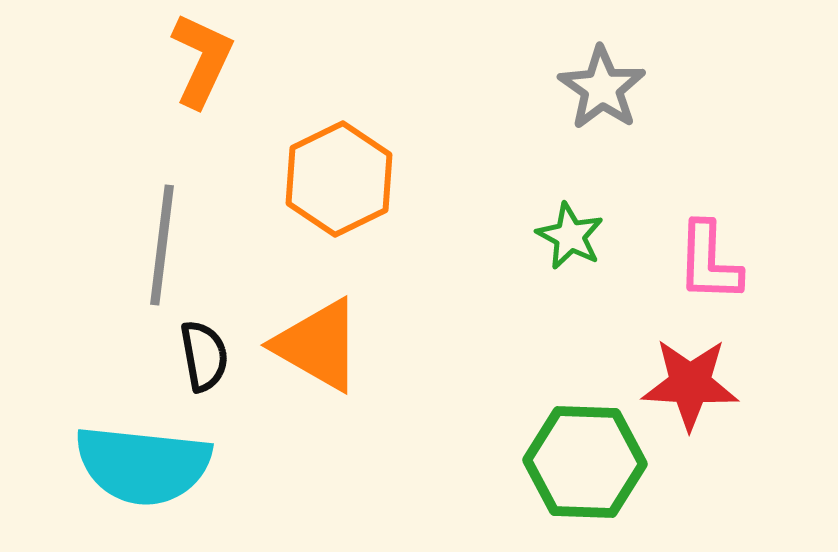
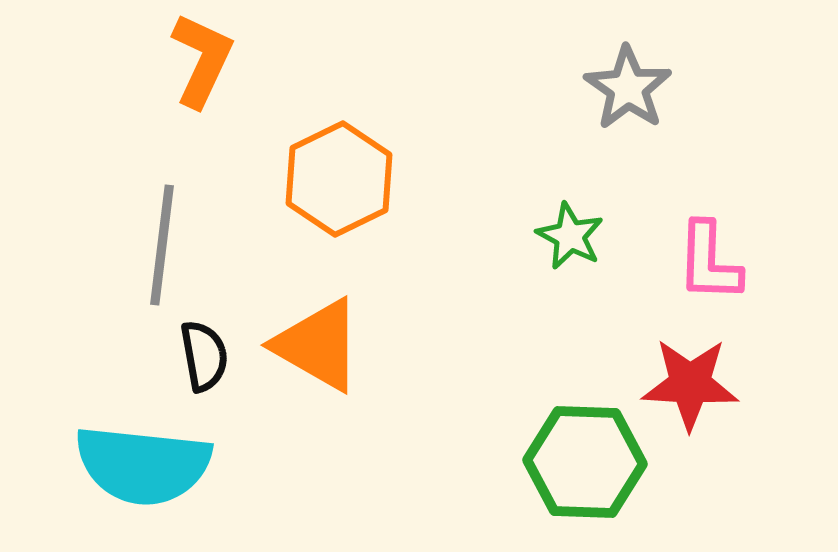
gray star: moved 26 px right
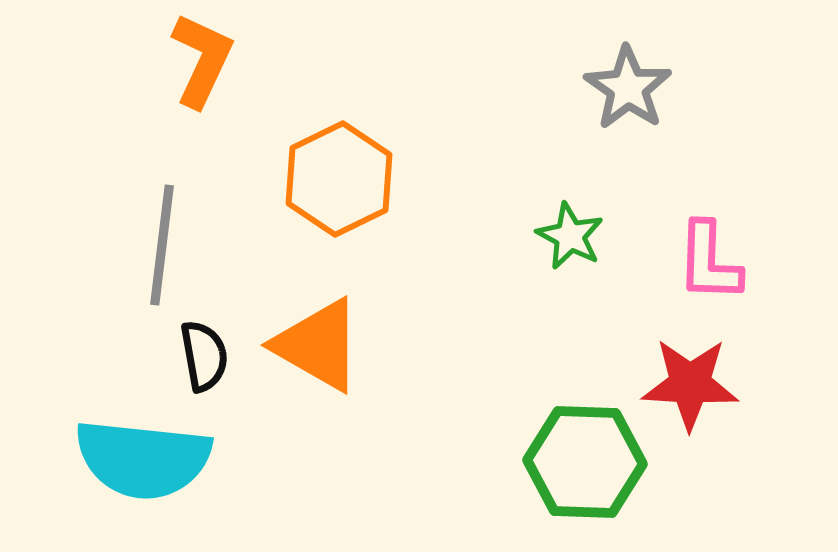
cyan semicircle: moved 6 px up
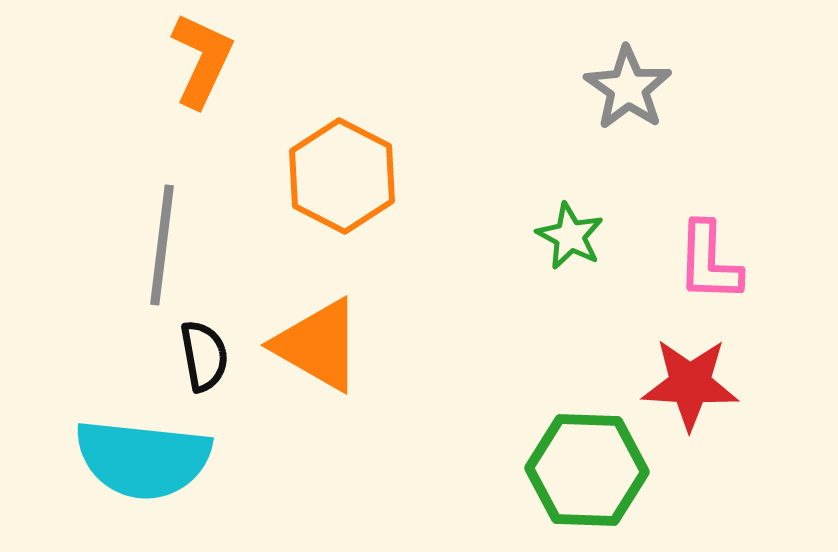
orange hexagon: moved 3 px right, 3 px up; rotated 7 degrees counterclockwise
green hexagon: moved 2 px right, 8 px down
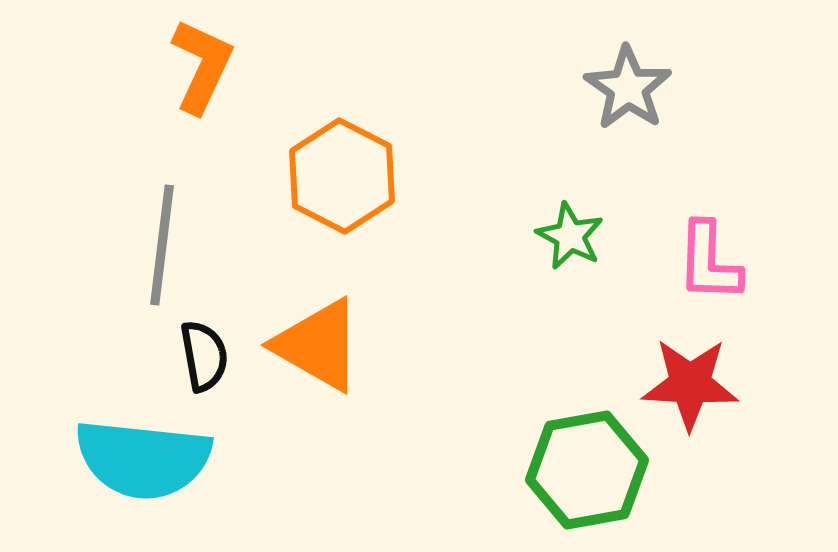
orange L-shape: moved 6 px down
green hexagon: rotated 12 degrees counterclockwise
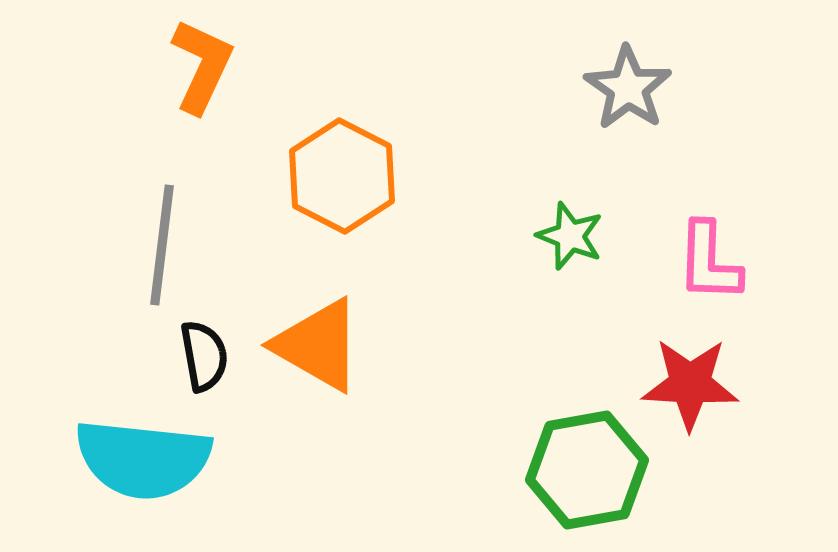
green star: rotated 6 degrees counterclockwise
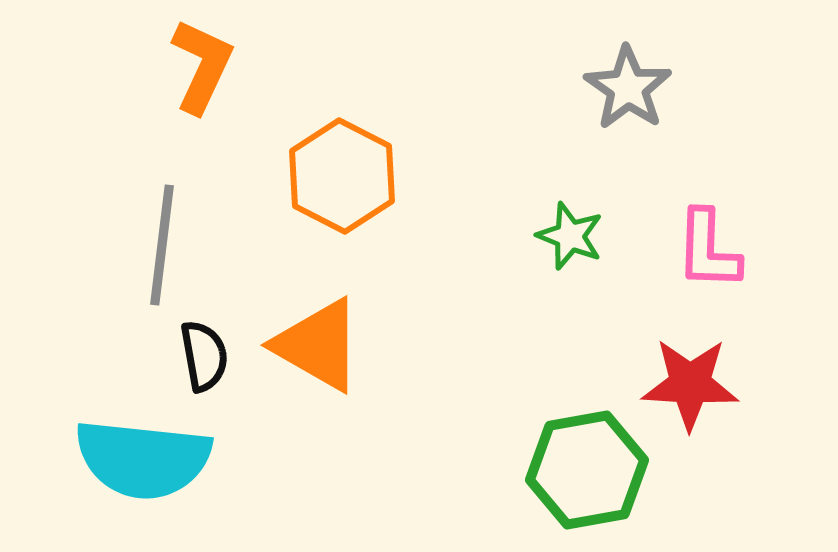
pink L-shape: moved 1 px left, 12 px up
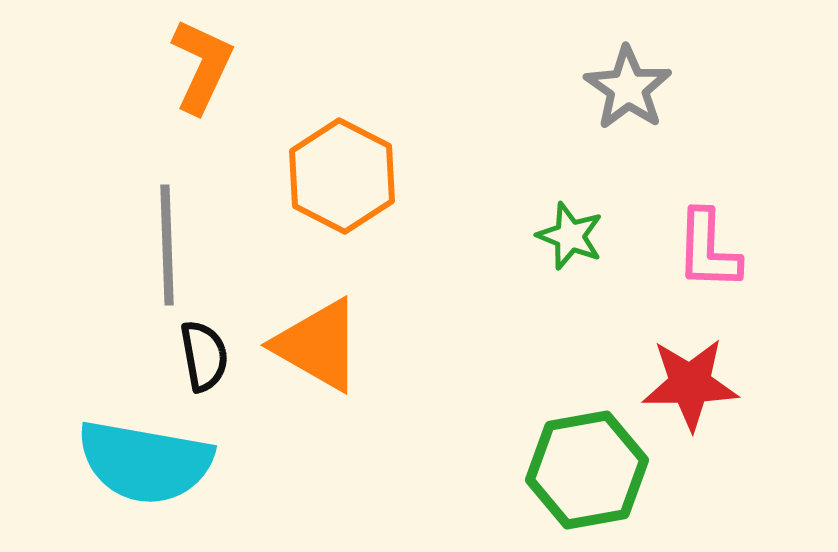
gray line: moved 5 px right; rotated 9 degrees counterclockwise
red star: rotated 4 degrees counterclockwise
cyan semicircle: moved 2 px right, 3 px down; rotated 4 degrees clockwise
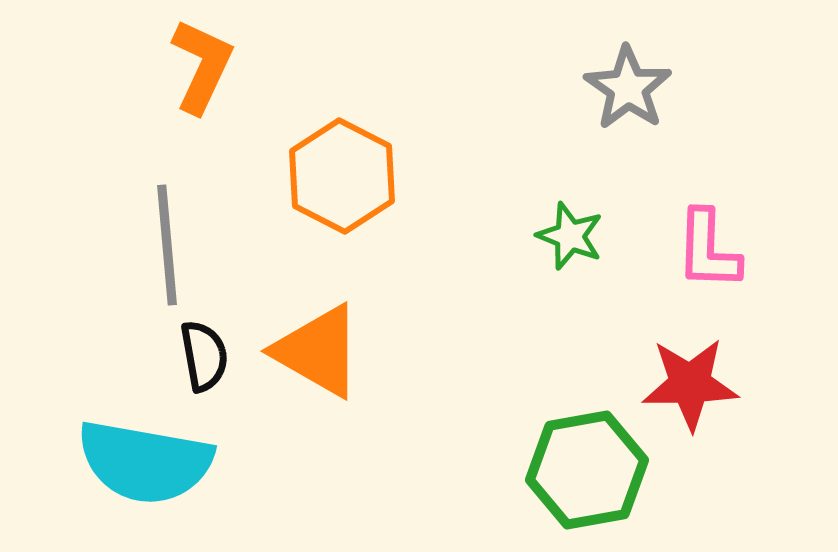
gray line: rotated 3 degrees counterclockwise
orange triangle: moved 6 px down
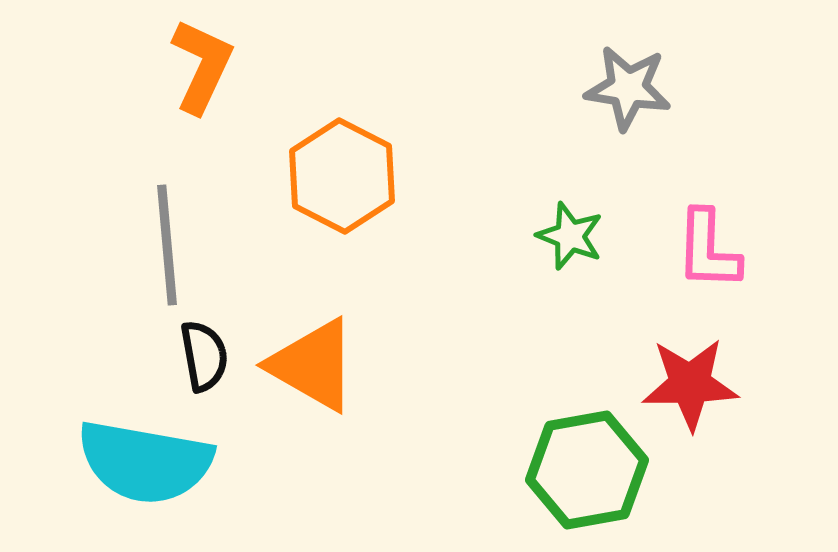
gray star: rotated 26 degrees counterclockwise
orange triangle: moved 5 px left, 14 px down
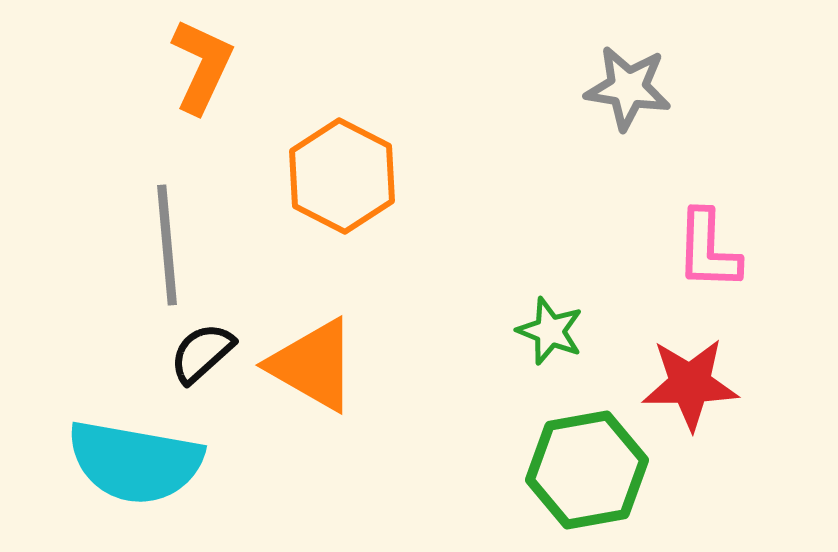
green star: moved 20 px left, 95 px down
black semicircle: moved 2 px left, 3 px up; rotated 122 degrees counterclockwise
cyan semicircle: moved 10 px left
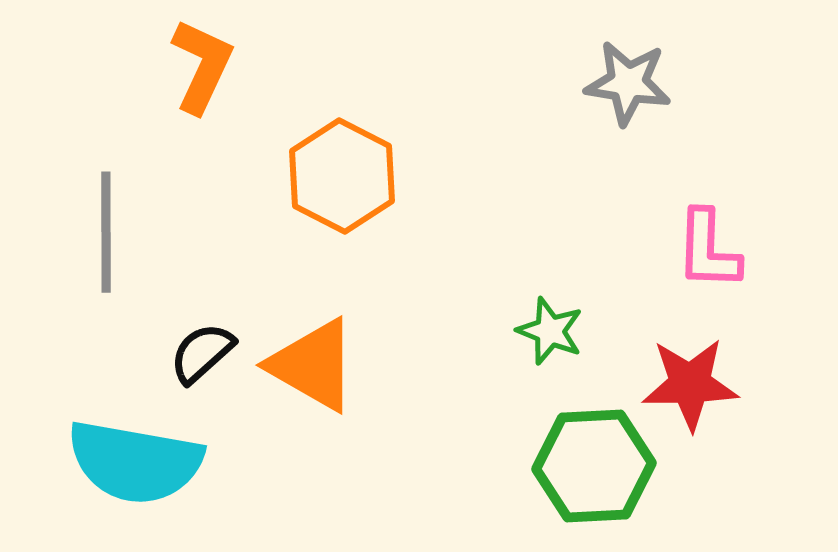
gray star: moved 5 px up
gray line: moved 61 px left, 13 px up; rotated 5 degrees clockwise
green hexagon: moved 7 px right, 4 px up; rotated 7 degrees clockwise
